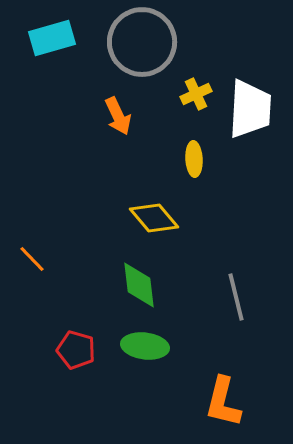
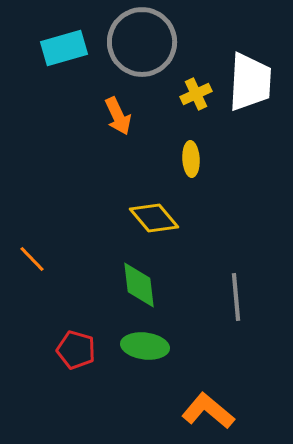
cyan rectangle: moved 12 px right, 10 px down
white trapezoid: moved 27 px up
yellow ellipse: moved 3 px left
gray line: rotated 9 degrees clockwise
orange L-shape: moved 15 px left, 9 px down; rotated 116 degrees clockwise
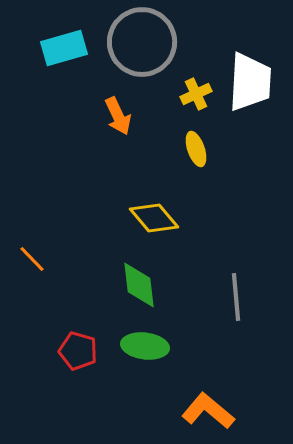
yellow ellipse: moved 5 px right, 10 px up; rotated 16 degrees counterclockwise
red pentagon: moved 2 px right, 1 px down
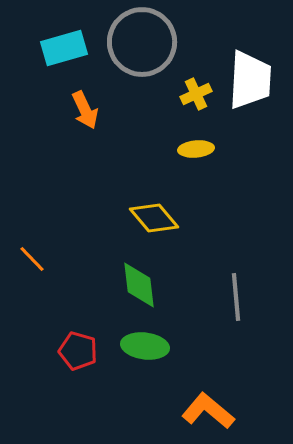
white trapezoid: moved 2 px up
orange arrow: moved 33 px left, 6 px up
yellow ellipse: rotated 76 degrees counterclockwise
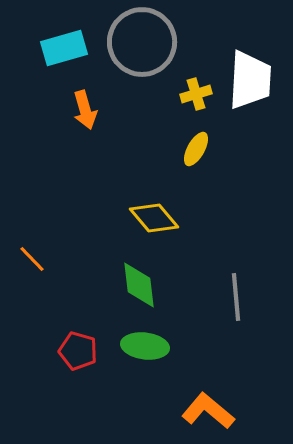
yellow cross: rotated 8 degrees clockwise
orange arrow: rotated 9 degrees clockwise
yellow ellipse: rotated 56 degrees counterclockwise
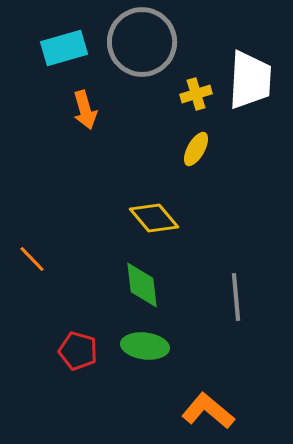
green diamond: moved 3 px right
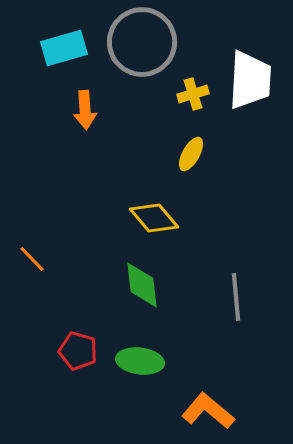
yellow cross: moved 3 px left
orange arrow: rotated 12 degrees clockwise
yellow ellipse: moved 5 px left, 5 px down
green ellipse: moved 5 px left, 15 px down
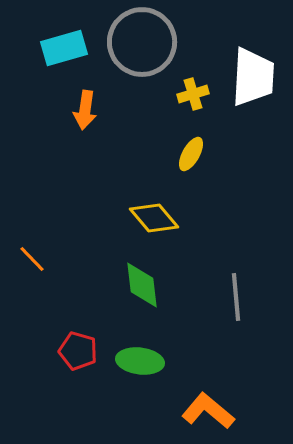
white trapezoid: moved 3 px right, 3 px up
orange arrow: rotated 12 degrees clockwise
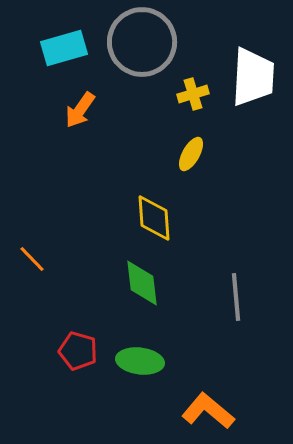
orange arrow: moved 5 px left; rotated 27 degrees clockwise
yellow diamond: rotated 36 degrees clockwise
green diamond: moved 2 px up
